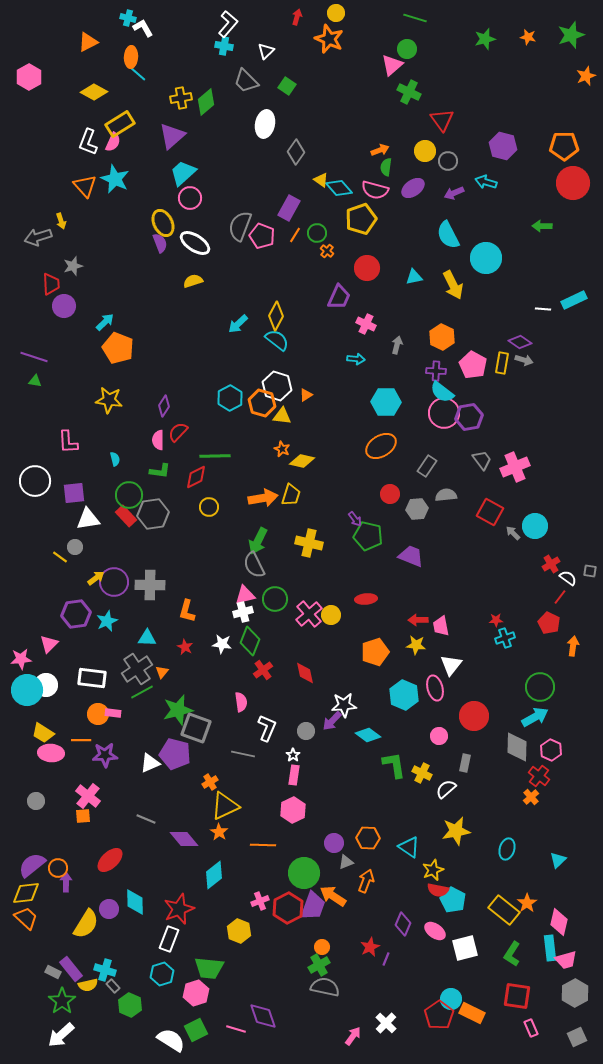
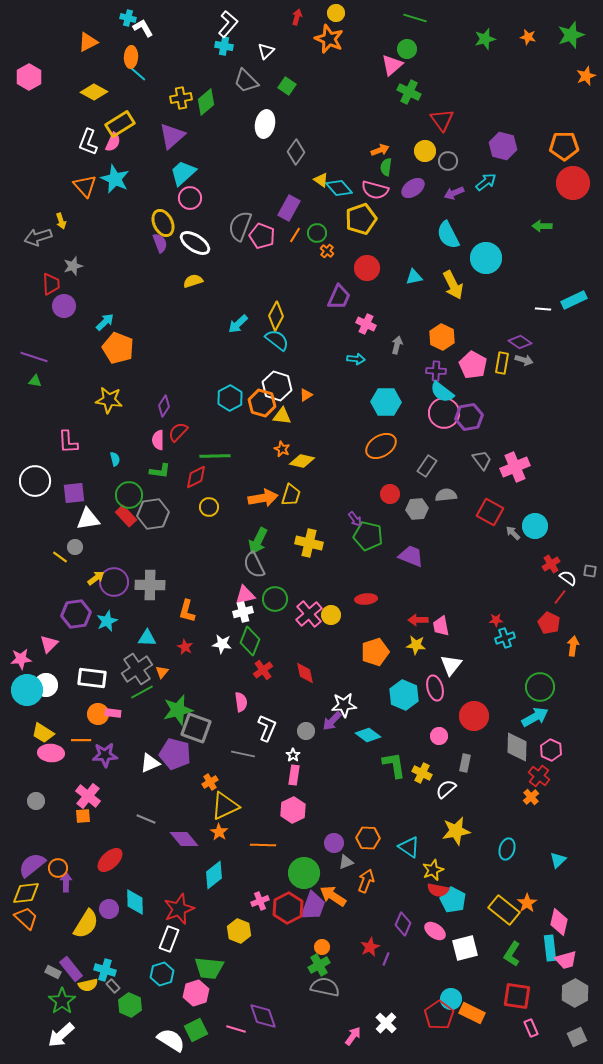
cyan arrow at (486, 182): rotated 125 degrees clockwise
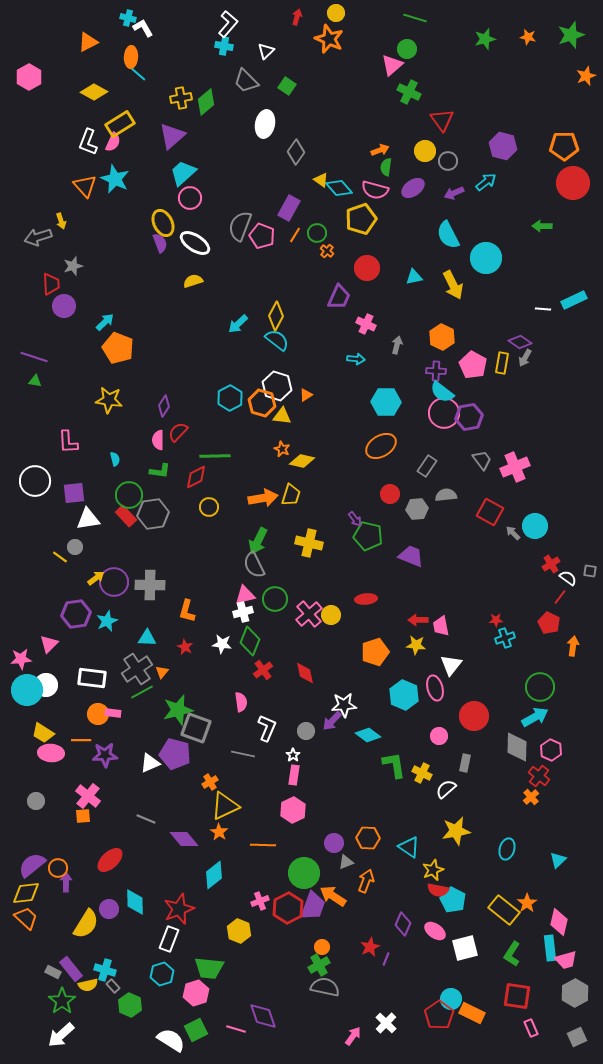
gray arrow at (524, 360): moved 1 px right, 2 px up; rotated 102 degrees clockwise
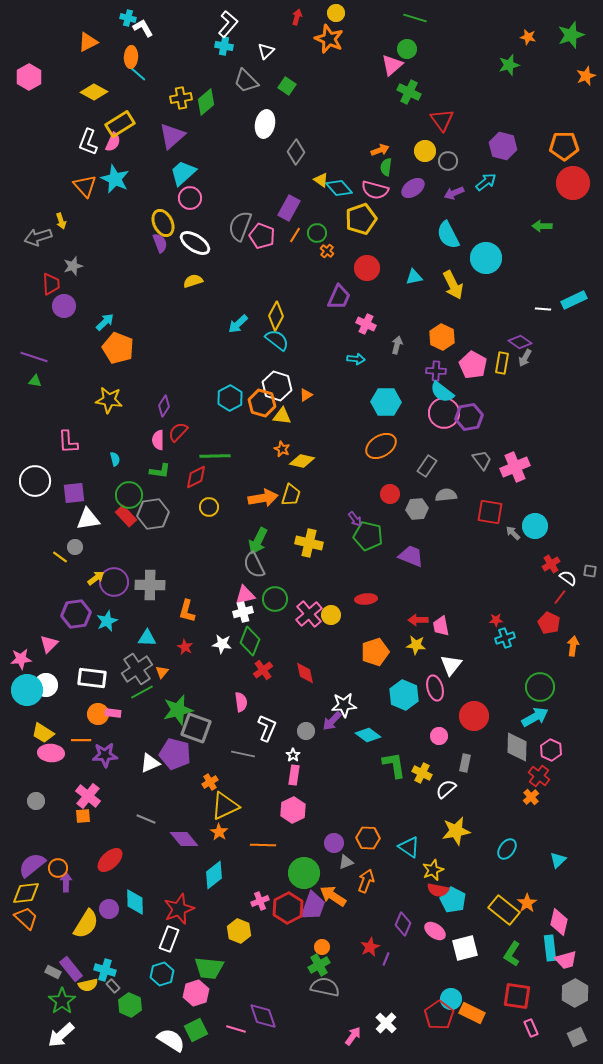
green star at (485, 39): moved 24 px right, 26 px down
red square at (490, 512): rotated 20 degrees counterclockwise
cyan ellipse at (507, 849): rotated 20 degrees clockwise
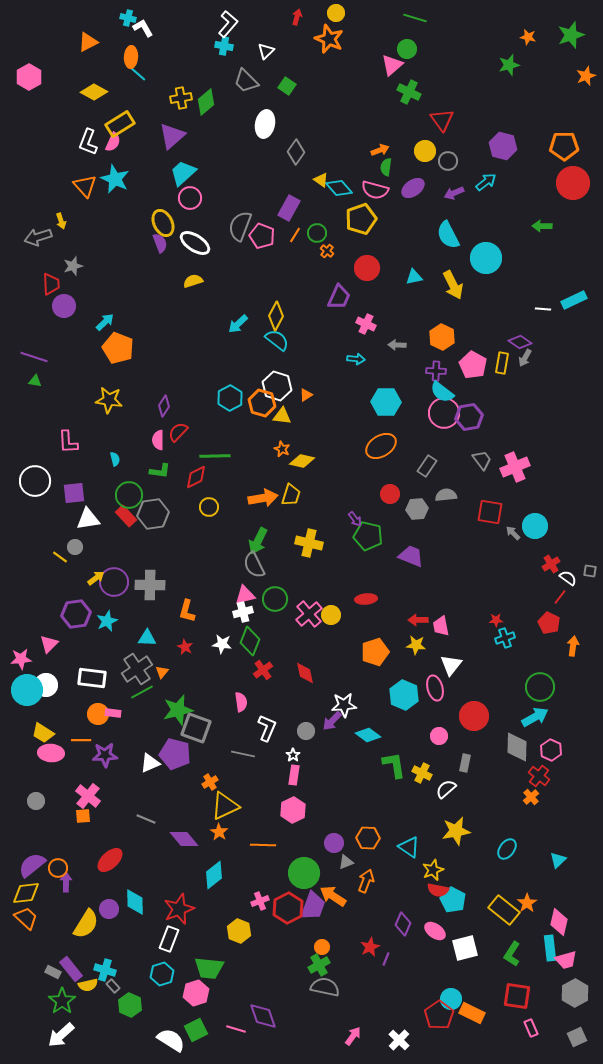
gray arrow at (397, 345): rotated 102 degrees counterclockwise
white cross at (386, 1023): moved 13 px right, 17 px down
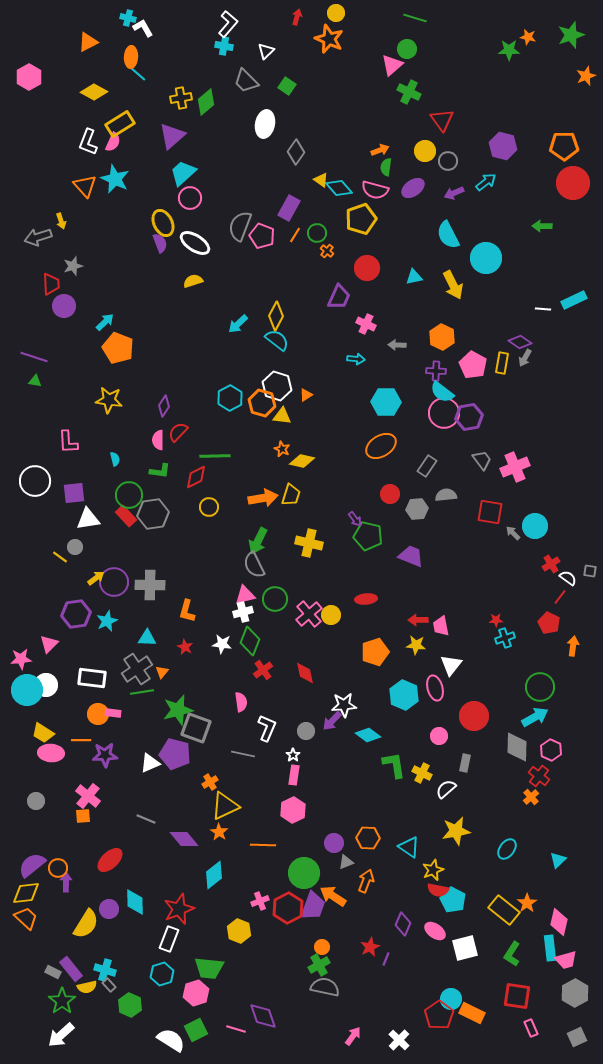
green star at (509, 65): moved 15 px up; rotated 15 degrees clockwise
green line at (142, 692): rotated 20 degrees clockwise
yellow semicircle at (88, 985): moved 1 px left, 2 px down
gray rectangle at (113, 986): moved 4 px left, 1 px up
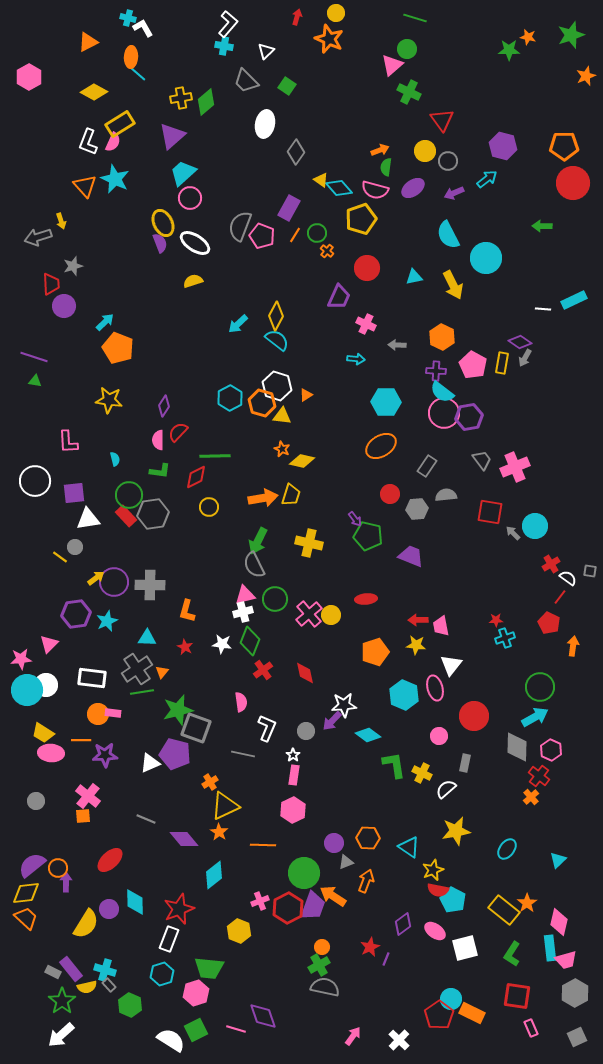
cyan arrow at (486, 182): moved 1 px right, 3 px up
purple diamond at (403, 924): rotated 30 degrees clockwise
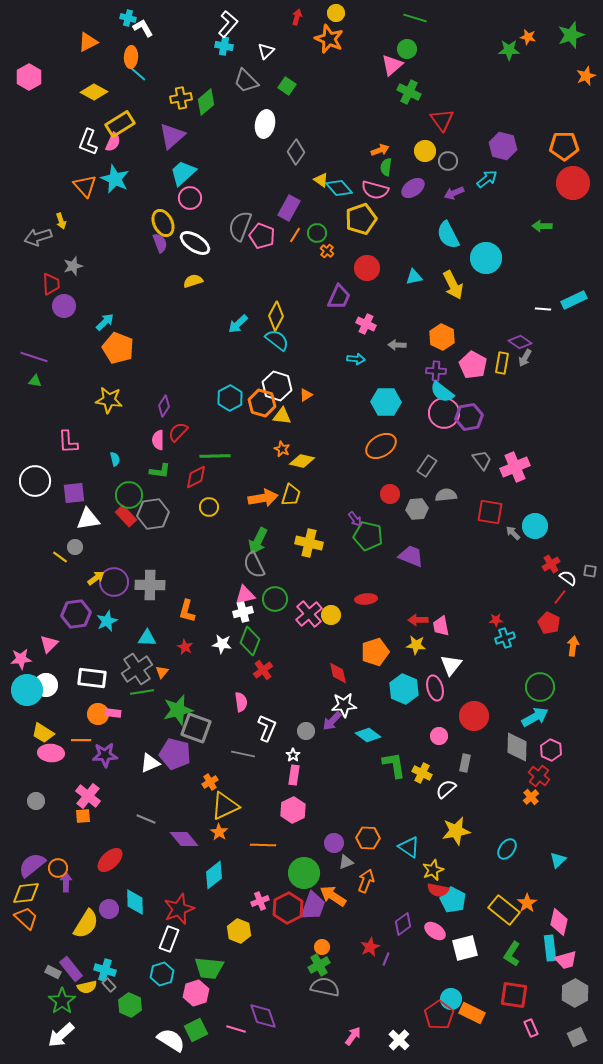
red diamond at (305, 673): moved 33 px right
cyan hexagon at (404, 695): moved 6 px up
red square at (517, 996): moved 3 px left, 1 px up
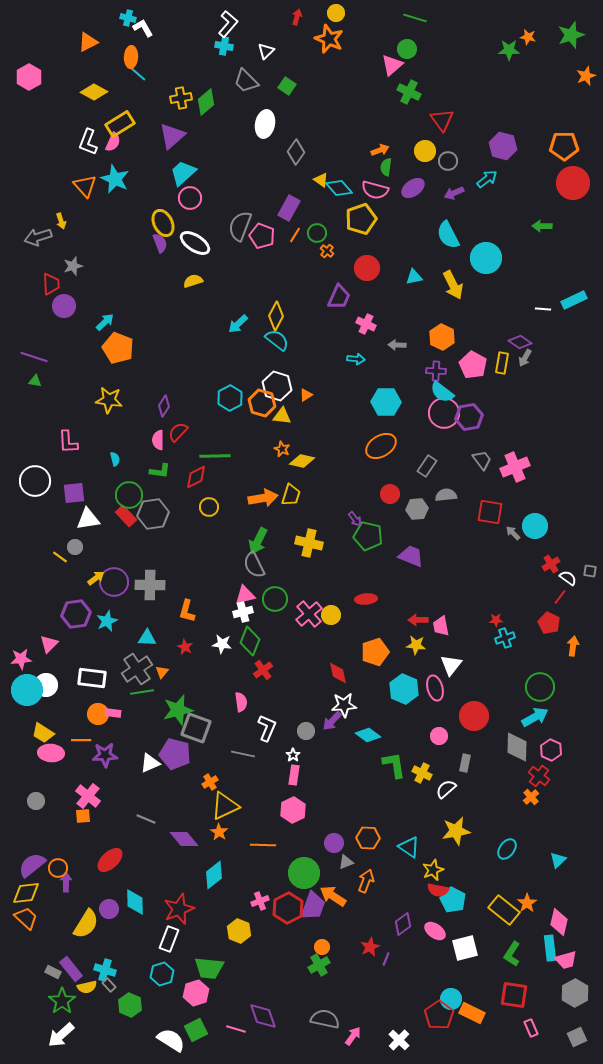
gray semicircle at (325, 987): moved 32 px down
